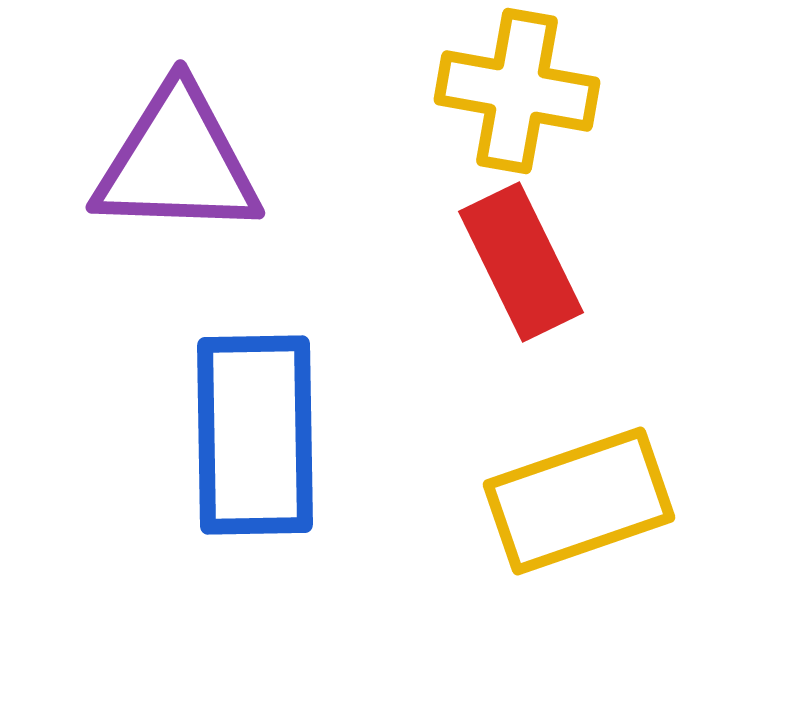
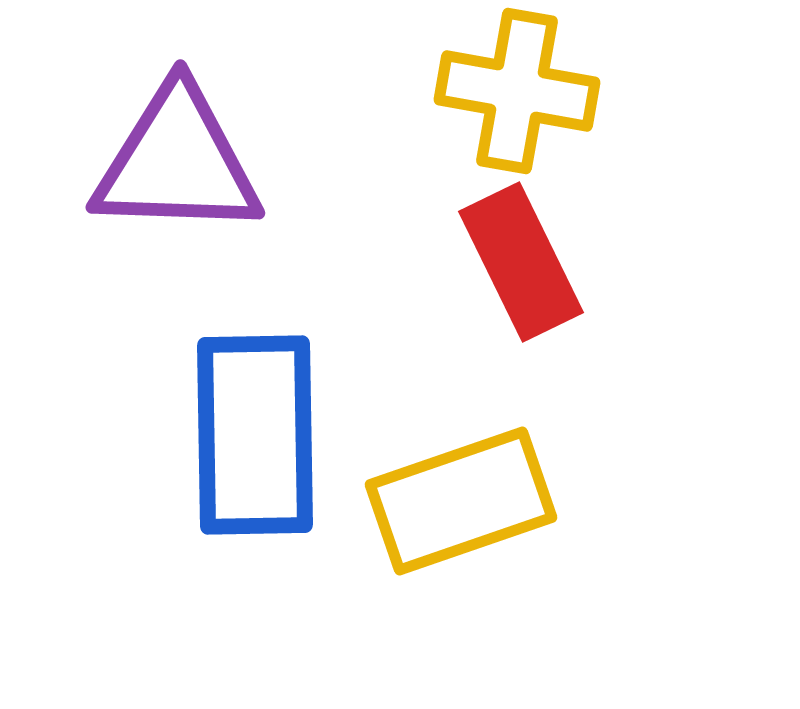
yellow rectangle: moved 118 px left
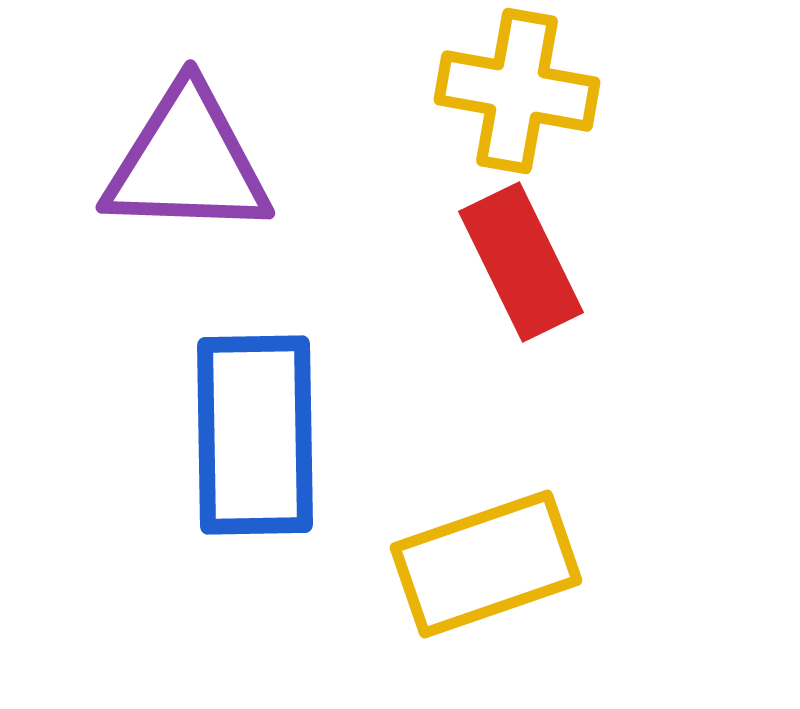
purple triangle: moved 10 px right
yellow rectangle: moved 25 px right, 63 px down
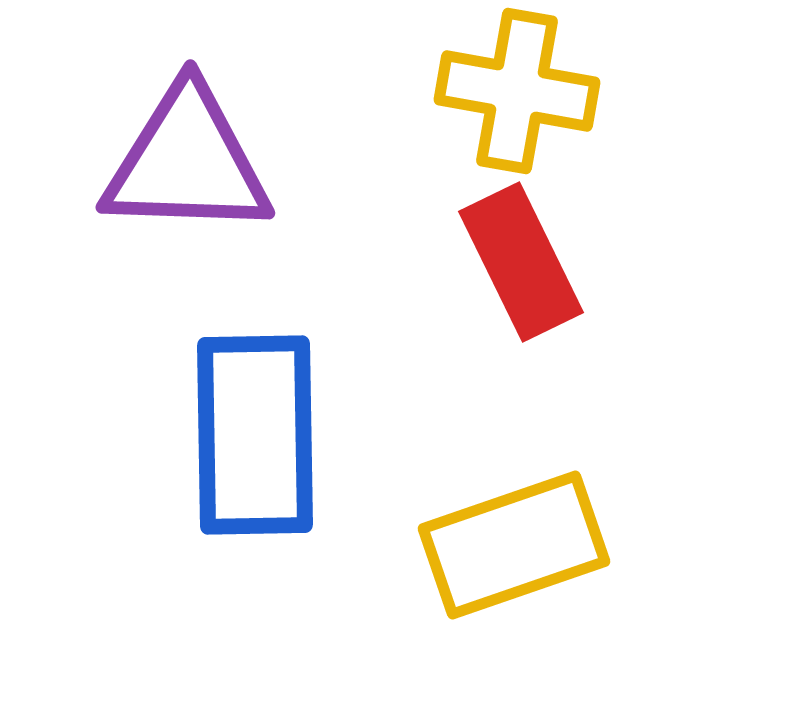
yellow rectangle: moved 28 px right, 19 px up
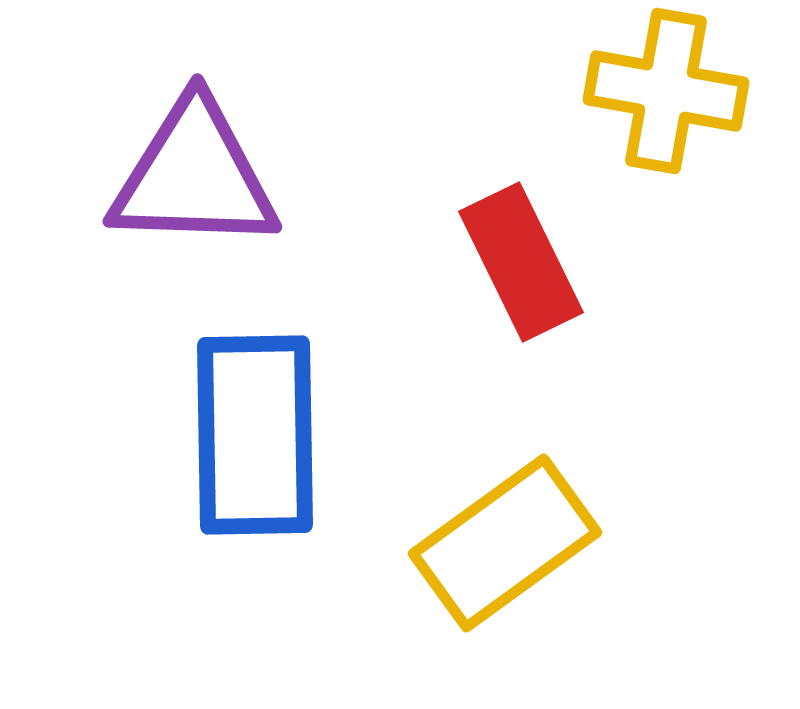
yellow cross: moved 149 px right
purple triangle: moved 7 px right, 14 px down
yellow rectangle: moved 9 px left, 2 px up; rotated 17 degrees counterclockwise
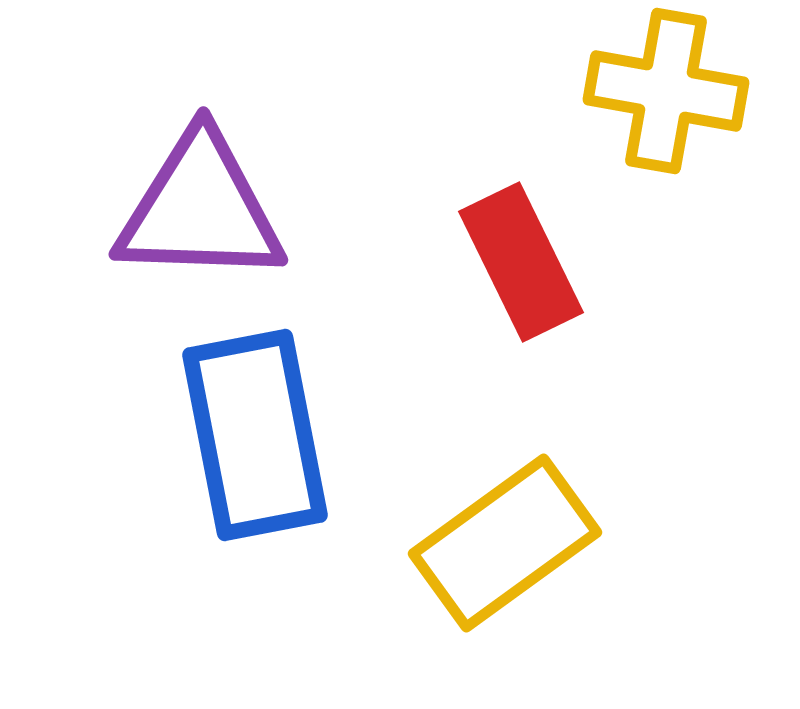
purple triangle: moved 6 px right, 33 px down
blue rectangle: rotated 10 degrees counterclockwise
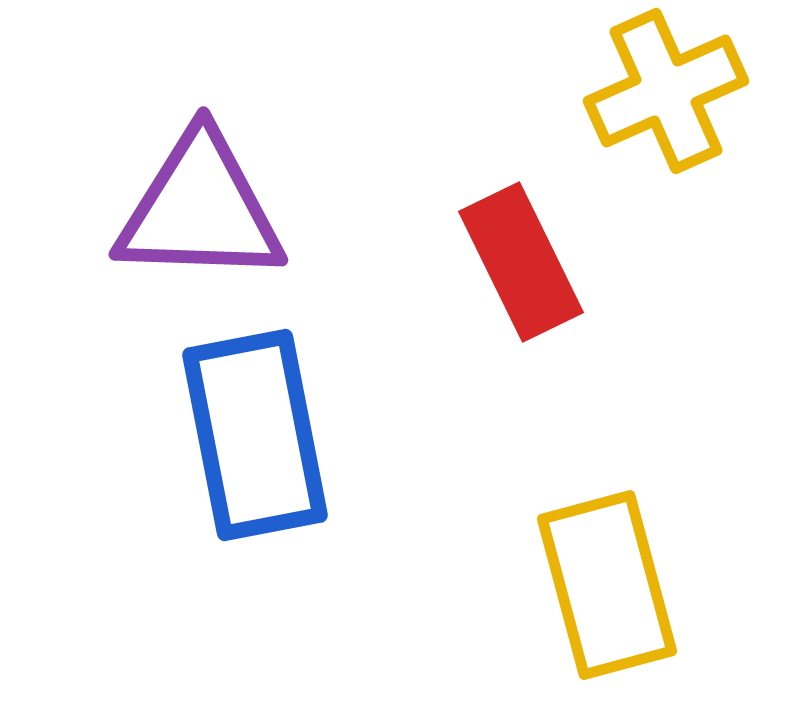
yellow cross: rotated 34 degrees counterclockwise
yellow rectangle: moved 102 px right, 42 px down; rotated 69 degrees counterclockwise
